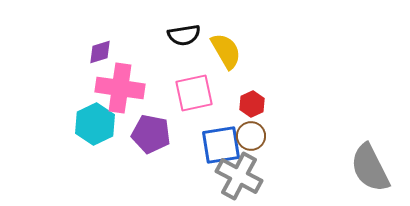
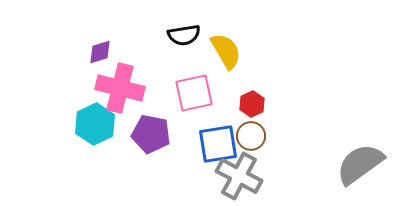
pink cross: rotated 6 degrees clockwise
blue square: moved 3 px left, 1 px up
gray semicircle: moved 10 px left, 4 px up; rotated 81 degrees clockwise
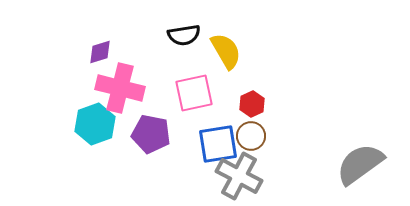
cyan hexagon: rotated 6 degrees clockwise
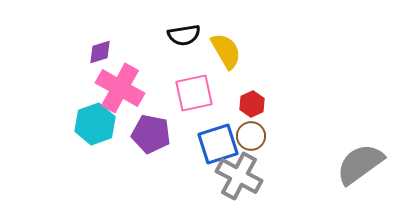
pink cross: rotated 15 degrees clockwise
blue square: rotated 9 degrees counterclockwise
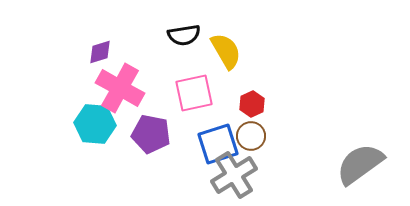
cyan hexagon: rotated 24 degrees clockwise
gray cross: moved 5 px left, 1 px up; rotated 30 degrees clockwise
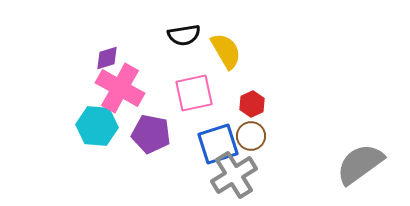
purple diamond: moved 7 px right, 6 px down
cyan hexagon: moved 2 px right, 2 px down
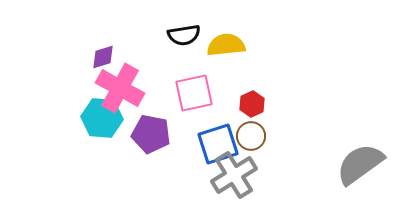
yellow semicircle: moved 6 px up; rotated 66 degrees counterclockwise
purple diamond: moved 4 px left, 1 px up
cyan hexagon: moved 5 px right, 8 px up
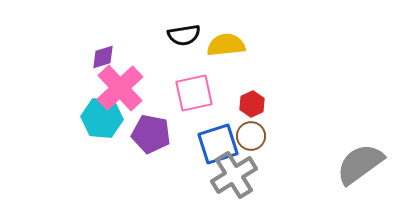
pink cross: rotated 18 degrees clockwise
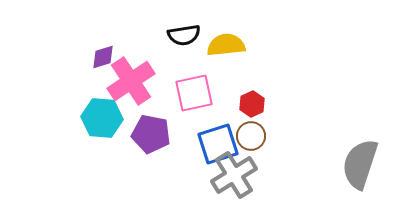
pink cross: moved 11 px right, 7 px up; rotated 9 degrees clockwise
gray semicircle: rotated 36 degrees counterclockwise
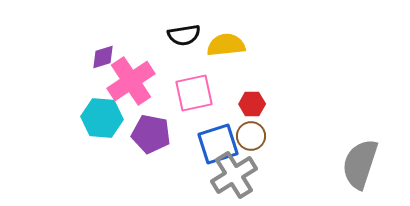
red hexagon: rotated 25 degrees clockwise
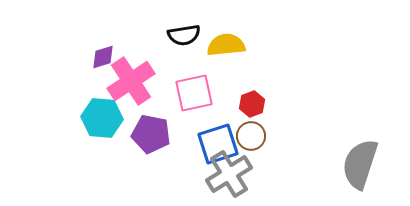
red hexagon: rotated 20 degrees counterclockwise
gray cross: moved 5 px left, 1 px up
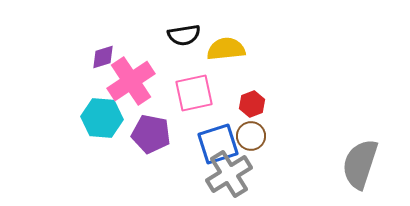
yellow semicircle: moved 4 px down
